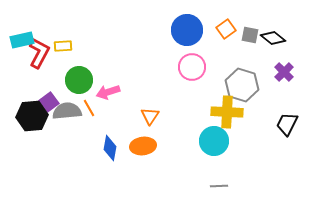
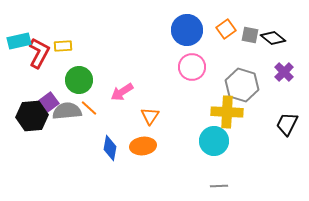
cyan rectangle: moved 3 px left, 1 px down
pink arrow: moved 14 px right; rotated 15 degrees counterclockwise
orange line: rotated 18 degrees counterclockwise
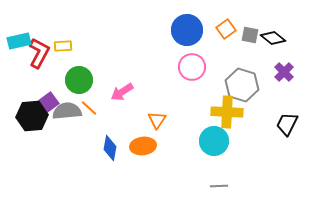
orange triangle: moved 7 px right, 4 px down
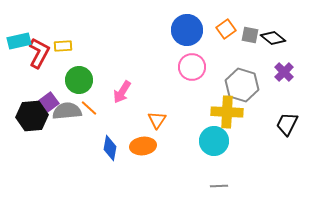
pink arrow: rotated 25 degrees counterclockwise
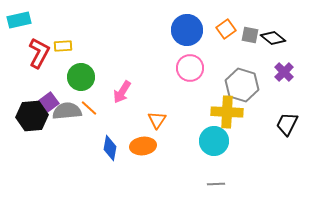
cyan rectangle: moved 21 px up
pink circle: moved 2 px left, 1 px down
green circle: moved 2 px right, 3 px up
gray line: moved 3 px left, 2 px up
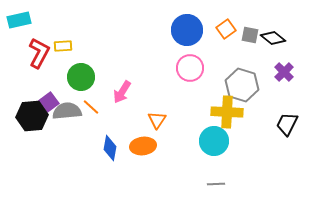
orange line: moved 2 px right, 1 px up
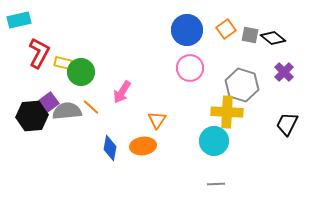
yellow rectangle: moved 17 px down; rotated 18 degrees clockwise
green circle: moved 5 px up
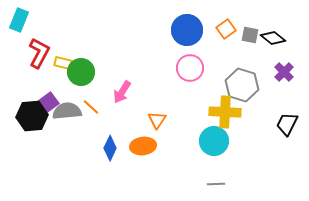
cyan rectangle: rotated 55 degrees counterclockwise
yellow cross: moved 2 px left
blue diamond: rotated 15 degrees clockwise
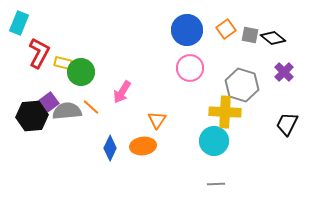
cyan rectangle: moved 3 px down
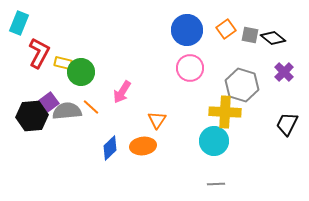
blue diamond: rotated 20 degrees clockwise
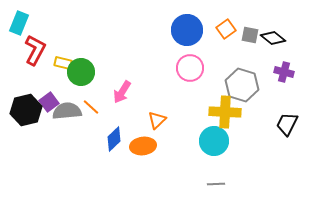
red L-shape: moved 4 px left, 3 px up
purple cross: rotated 30 degrees counterclockwise
black hexagon: moved 6 px left, 6 px up; rotated 8 degrees counterclockwise
orange triangle: rotated 12 degrees clockwise
blue diamond: moved 4 px right, 9 px up
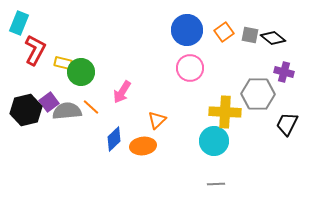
orange square: moved 2 px left, 3 px down
gray hexagon: moved 16 px right, 9 px down; rotated 16 degrees counterclockwise
